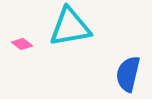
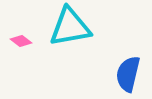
pink diamond: moved 1 px left, 3 px up
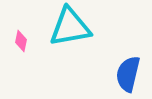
pink diamond: rotated 65 degrees clockwise
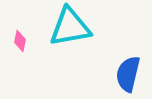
pink diamond: moved 1 px left
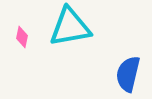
pink diamond: moved 2 px right, 4 px up
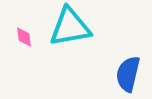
pink diamond: moved 2 px right; rotated 20 degrees counterclockwise
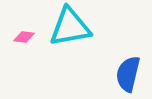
pink diamond: rotated 75 degrees counterclockwise
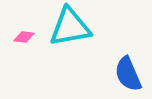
blue semicircle: rotated 36 degrees counterclockwise
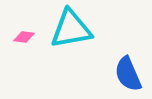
cyan triangle: moved 1 px right, 2 px down
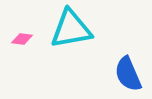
pink diamond: moved 2 px left, 2 px down
